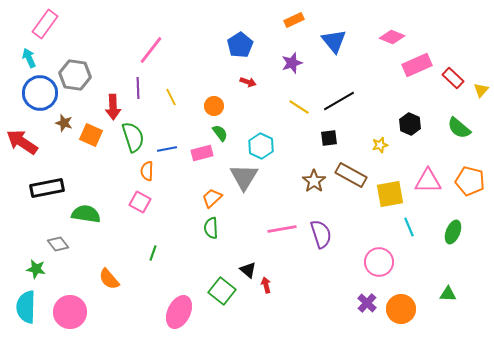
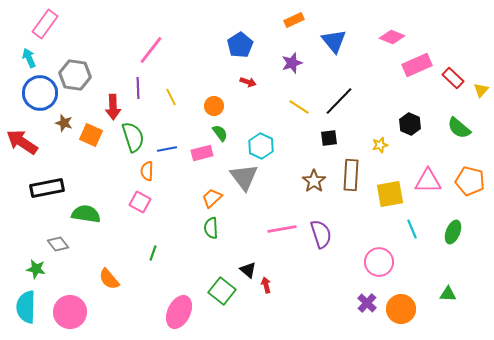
black line at (339, 101): rotated 16 degrees counterclockwise
brown rectangle at (351, 175): rotated 64 degrees clockwise
gray triangle at (244, 177): rotated 8 degrees counterclockwise
cyan line at (409, 227): moved 3 px right, 2 px down
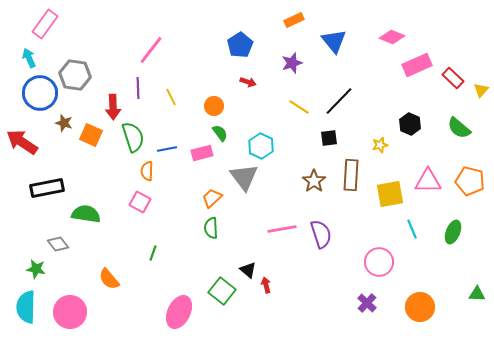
green triangle at (448, 294): moved 29 px right
orange circle at (401, 309): moved 19 px right, 2 px up
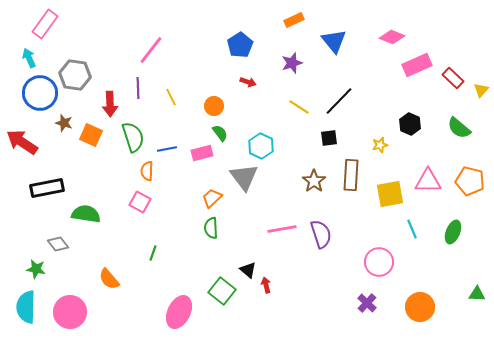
red arrow at (113, 107): moved 3 px left, 3 px up
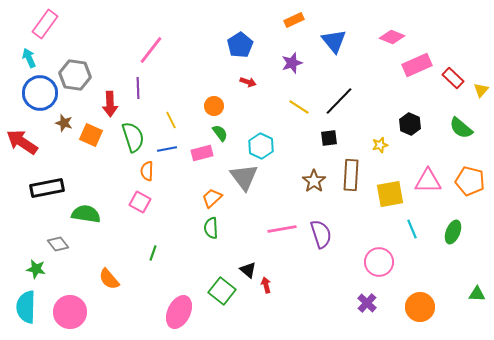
yellow line at (171, 97): moved 23 px down
green semicircle at (459, 128): moved 2 px right
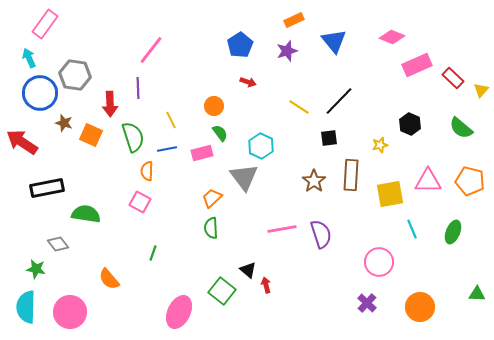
purple star at (292, 63): moved 5 px left, 12 px up
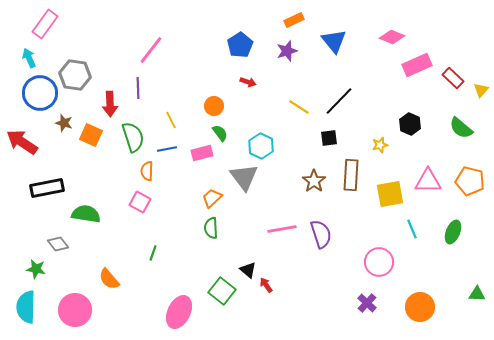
red arrow at (266, 285): rotated 21 degrees counterclockwise
pink circle at (70, 312): moved 5 px right, 2 px up
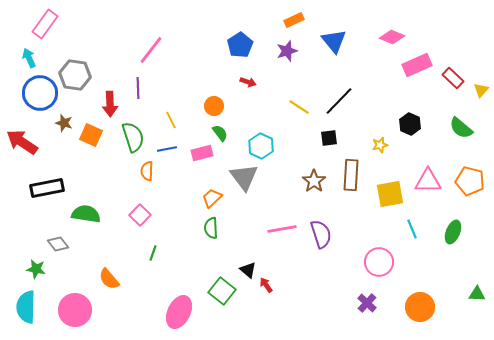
pink square at (140, 202): moved 13 px down; rotated 15 degrees clockwise
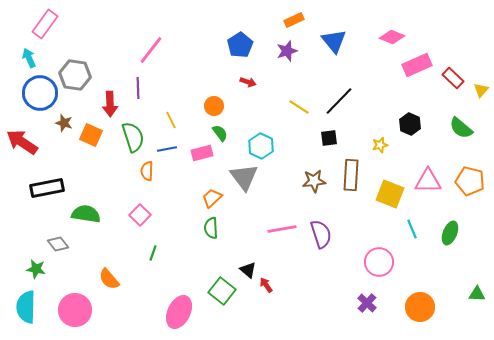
brown star at (314, 181): rotated 30 degrees clockwise
yellow square at (390, 194): rotated 32 degrees clockwise
green ellipse at (453, 232): moved 3 px left, 1 px down
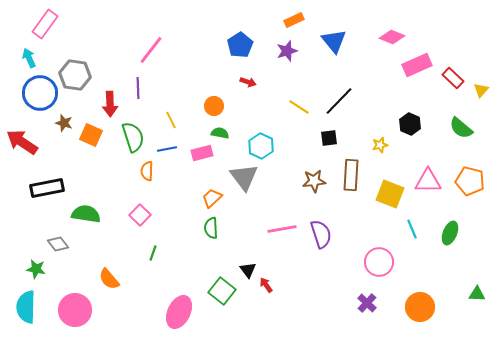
green semicircle at (220, 133): rotated 42 degrees counterclockwise
black triangle at (248, 270): rotated 12 degrees clockwise
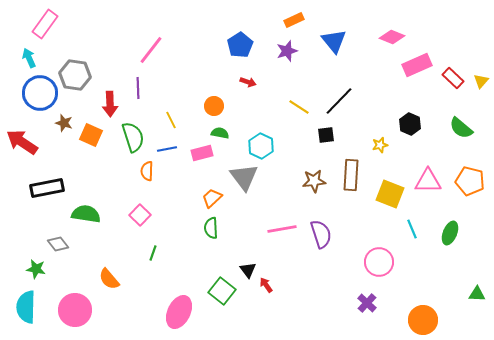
yellow triangle at (481, 90): moved 9 px up
black square at (329, 138): moved 3 px left, 3 px up
orange circle at (420, 307): moved 3 px right, 13 px down
